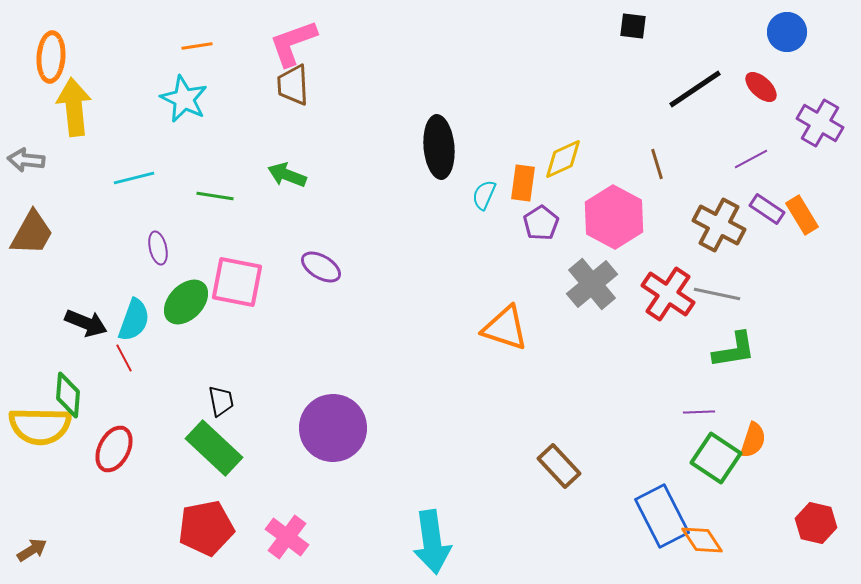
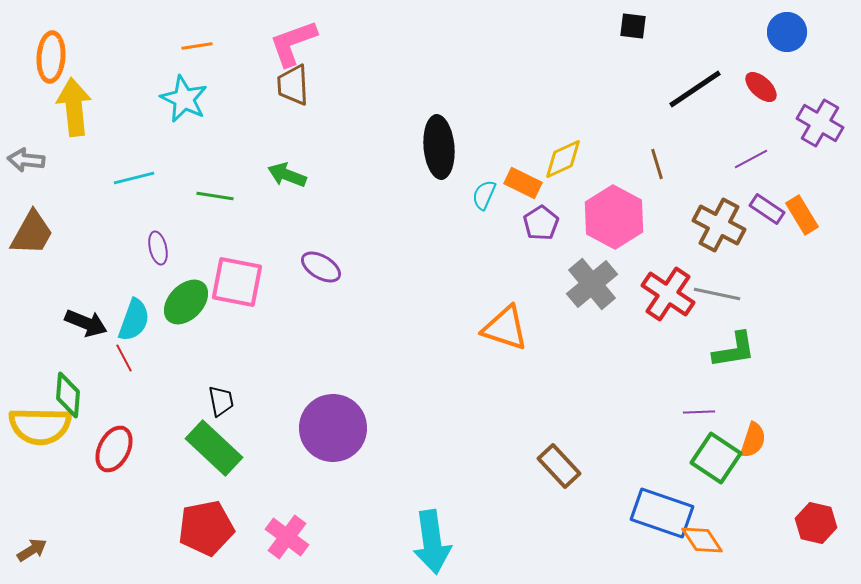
orange rectangle at (523, 183): rotated 72 degrees counterclockwise
blue rectangle at (662, 516): moved 3 px up; rotated 44 degrees counterclockwise
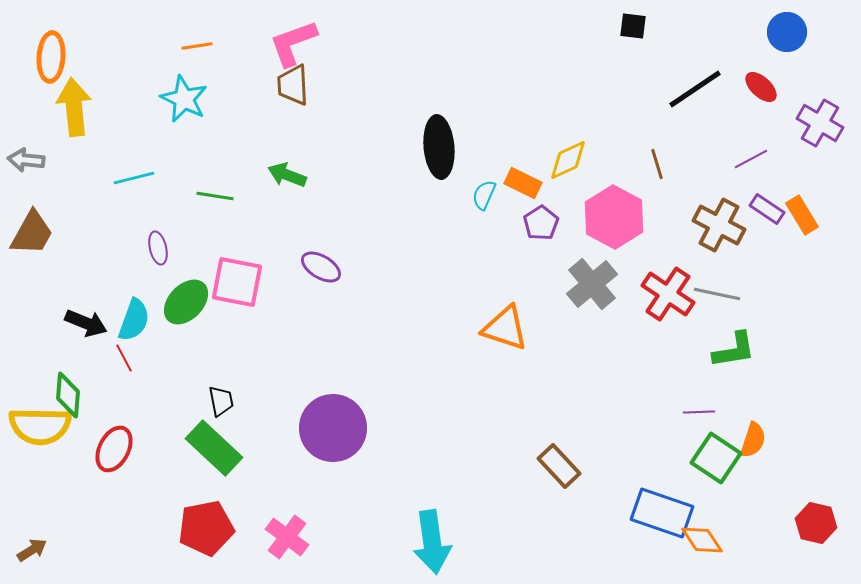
yellow diamond at (563, 159): moved 5 px right, 1 px down
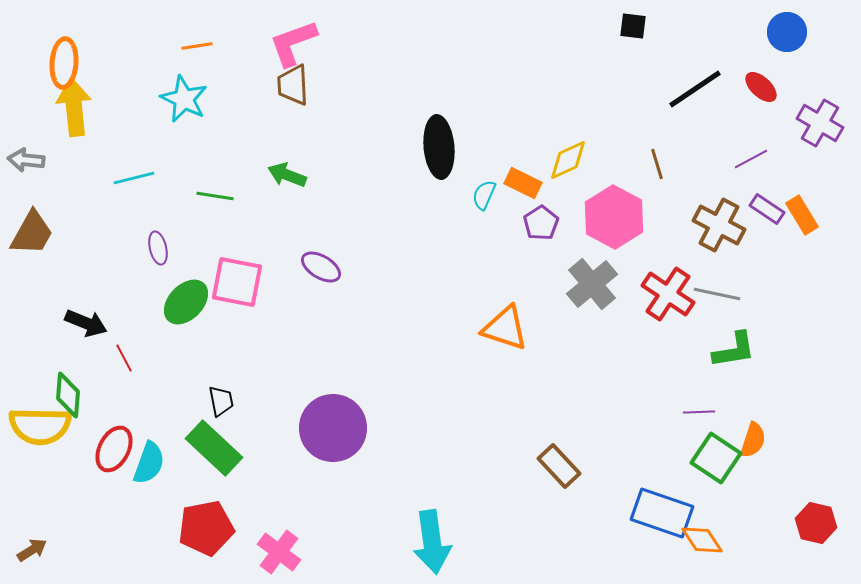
orange ellipse at (51, 57): moved 13 px right, 6 px down
cyan semicircle at (134, 320): moved 15 px right, 143 px down
pink cross at (287, 537): moved 8 px left, 15 px down
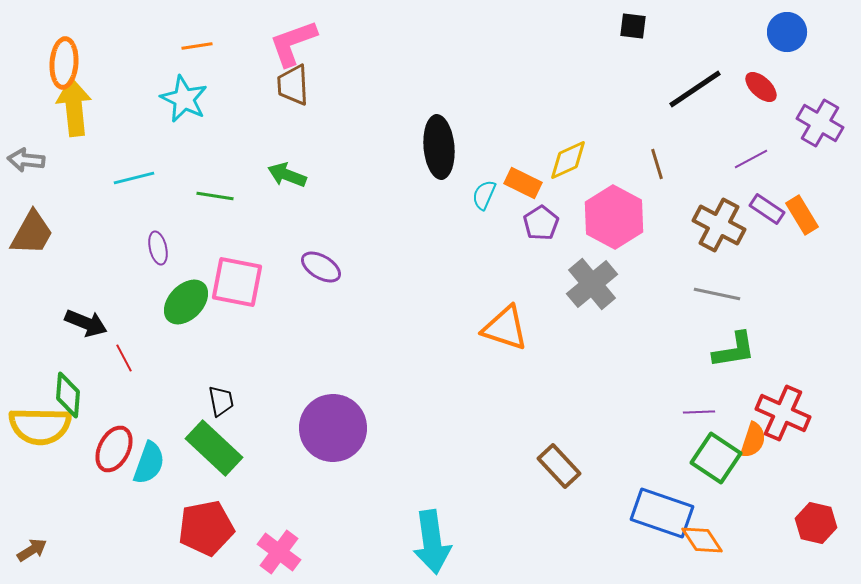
red cross at (668, 294): moved 115 px right, 119 px down; rotated 10 degrees counterclockwise
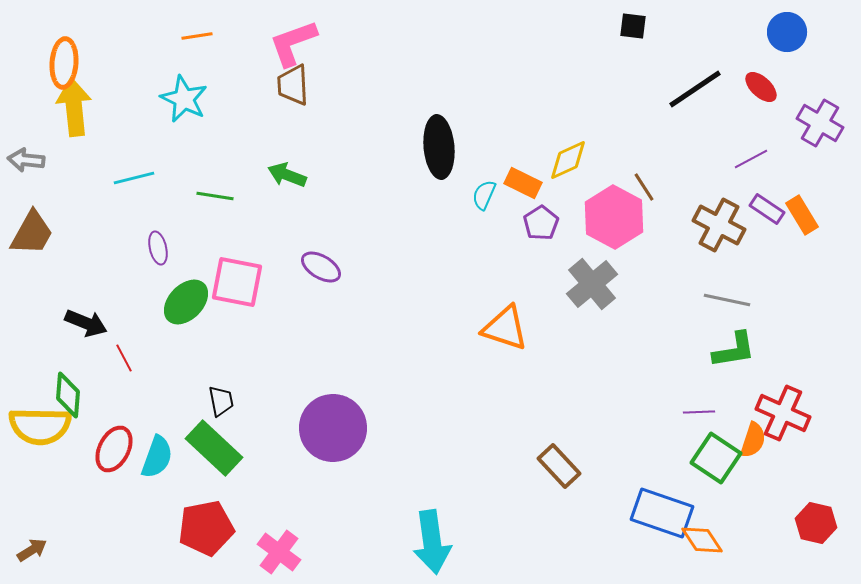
orange line at (197, 46): moved 10 px up
brown line at (657, 164): moved 13 px left, 23 px down; rotated 16 degrees counterclockwise
gray line at (717, 294): moved 10 px right, 6 px down
cyan semicircle at (149, 463): moved 8 px right, 6 px up
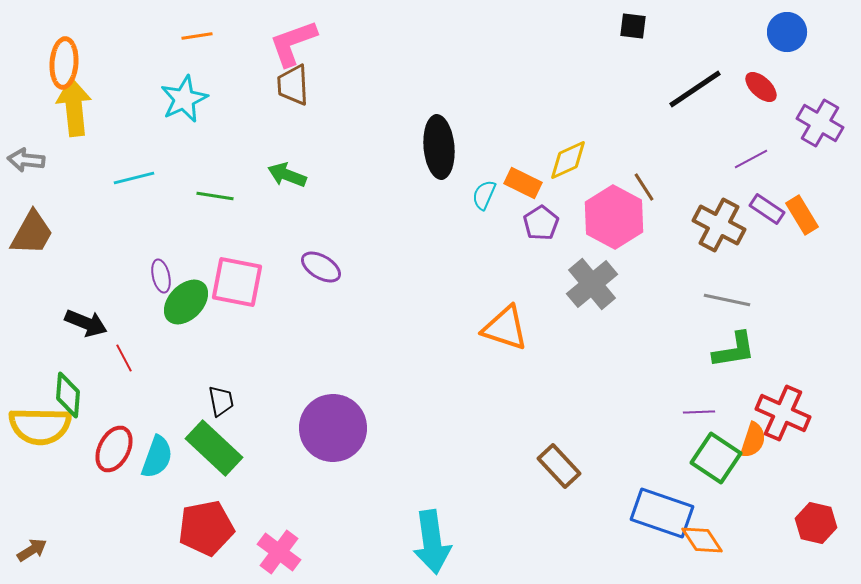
cyan star at (184, 99): rotated 21 degrees clockwise
purple ellipse at (158, 248): moved 3 px right, 28 px down
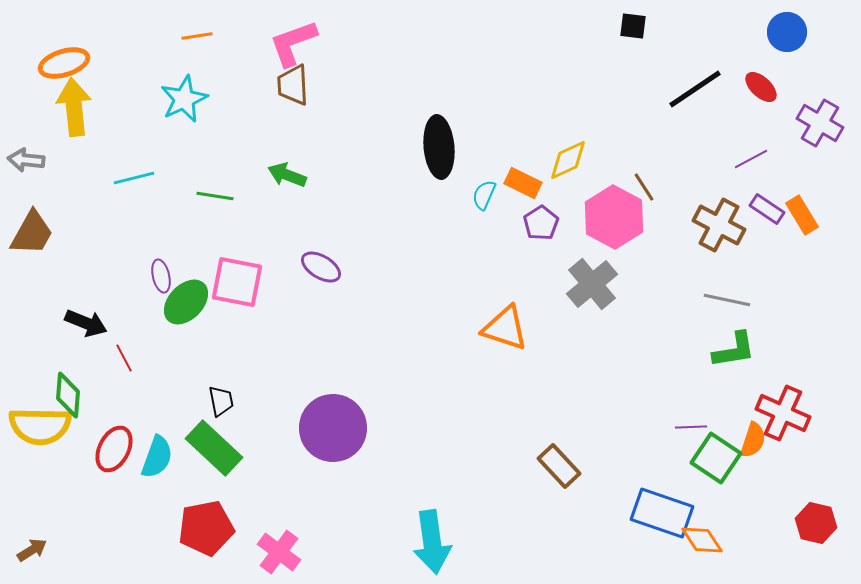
orange ellipse at (64, 63): rotated 69 degrees clockwise
purple line at (699, 412): moved 8 px left, 15 px down
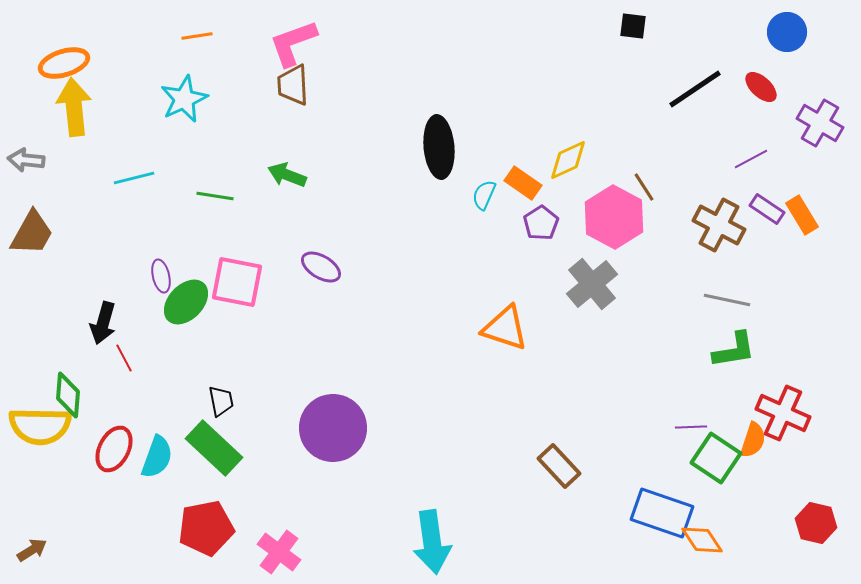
orange rectangle at (523, 183): rotated 9 degrees clockwise
black arrow at (86, 323): moved 17 px right; rotated 84 degrees clockwise
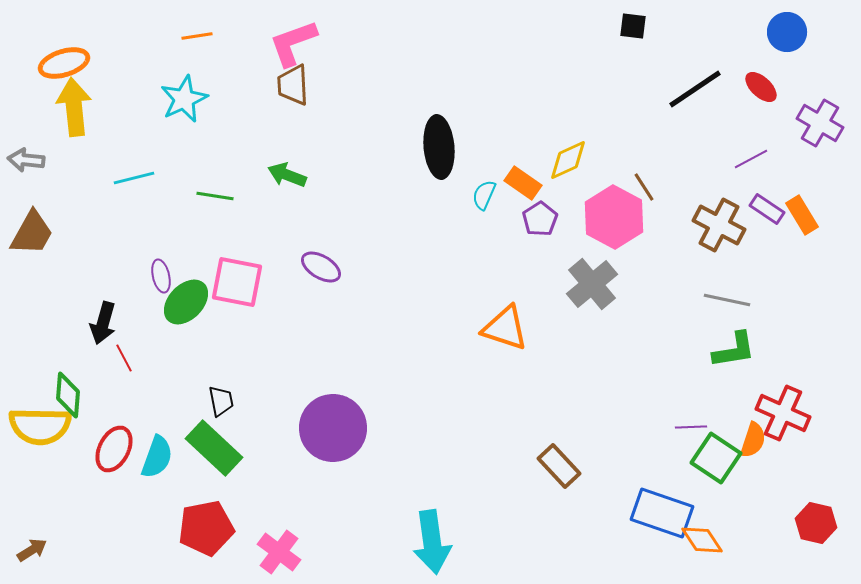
purple pentagon at (541, 223): moved 1 px left, 4 px up
